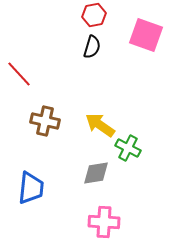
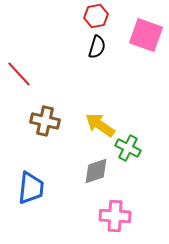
red hexagon: moved 2 px right, 1 px down
black semicircle: moved 5 px right
gray diamond: moved 2 px up; rotated 8 degrees counterclockwise
pink cross: moved 11 px right, 6 px up
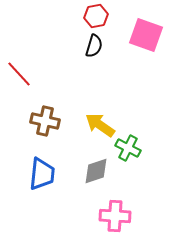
black semicircle: moved 3 px left, 1 px up
blue trapezoid: moved 11 px right, 14 px up
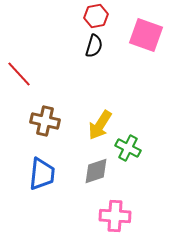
yellow arrow: rotated 92 degrees counterclockwise
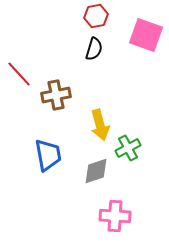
black semicircle: moved 3 px down
brown cross: moved 11 px right, 26 px up; rotated 24 degrees counterclockwise
yellow arrow: rotated 48 degrees counterclockwise
green cross: rotated 35 degrees clockwise
blue trapezoid: moved 6 px right, 19 px up; rotated 16 degrees counterclockwise
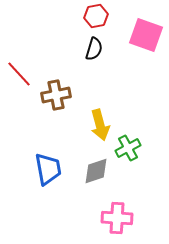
blue trapezoid: moved 14 px down
pink cross: moved 2 px right, 2 px down
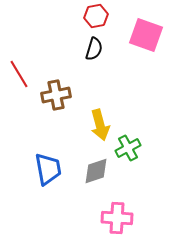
red line: rotated 12 degrees clockwise
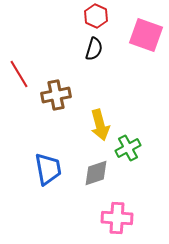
red hexagon: rotated 25 degrees counterclockwise
gray diamond: moved 2 px down
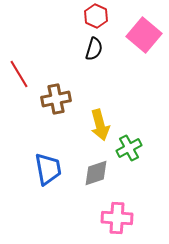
pink square: moved 2 px left; rotated 20 degrees clockwise
brown cross: moved 4 px down
green cross: moved 1 px right
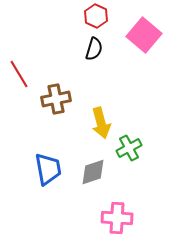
yellow arrow: moved 1 px right, 2 px up
gray diamond: moved 3 px left, 1 px up
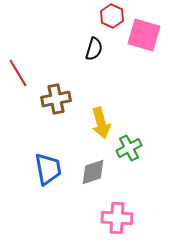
red hexagon: moved 16 px right
pink square: rotated 24 degrees counterclockwise
red line: moved 1 px left, 1 px up
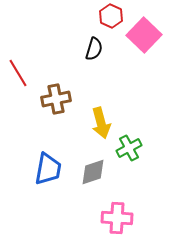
red hexagon: moved 1 px left
pink square: rotated 28 degrees clockwise
blue trapezoid: rotated 20 degrees clockwise
